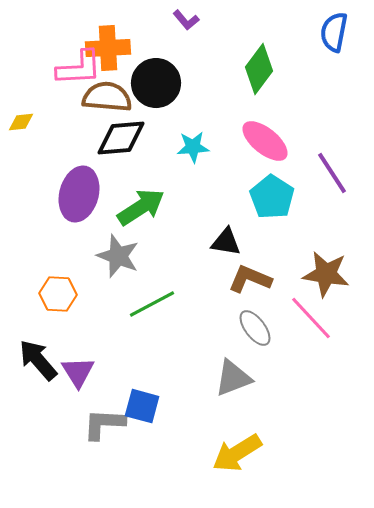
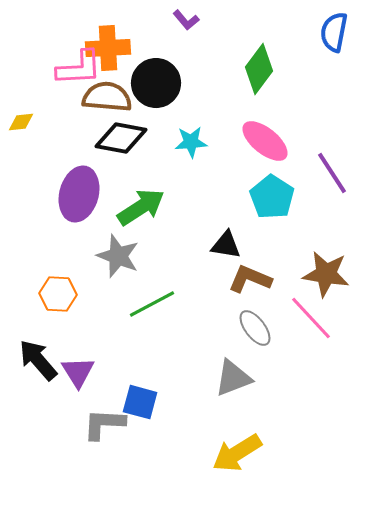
black diamond: rotated 15 degrees clockwise
cyan star: moved 2 px left, 5 px up
black triangle: moved 3 px down
blue square: moved 2 px left, 4 px up
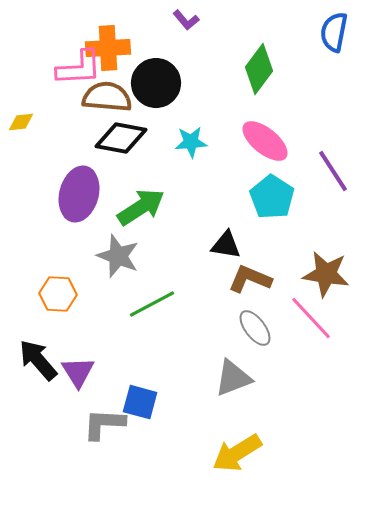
purple line: moved 1 px right, 2 px up
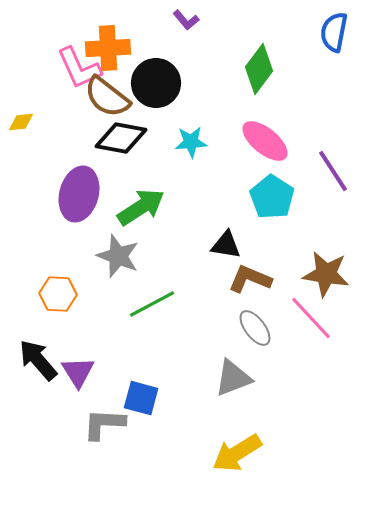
pink L-shape: rotated 69 degrees clockwise
brown semicircle: rotated 147 degrees counterclockwise
blue square: moved 1 px right, 4 px up
